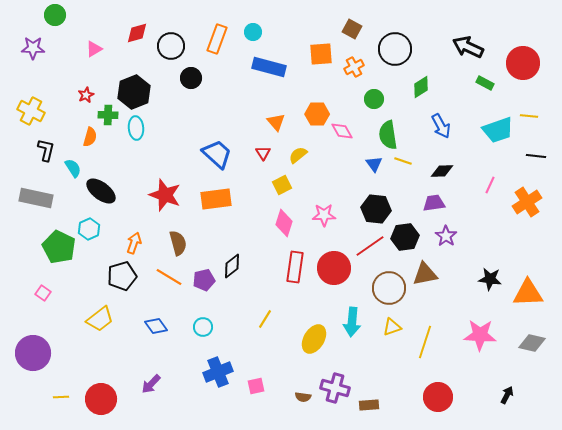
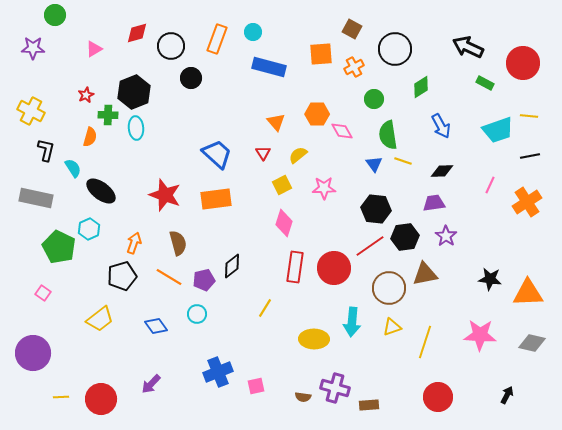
black line at (536, 156): moved 6 px left; rotated 18 degrees counterclockwise
pink star at (324, 215): moved 27 px up
yellow line at (265, 319): moved 11 px up
cyan circle at (203, 327): moved 6 px left, 13 px up
yellow ellipse at (314, 339): rotated 60 degrees clockwise
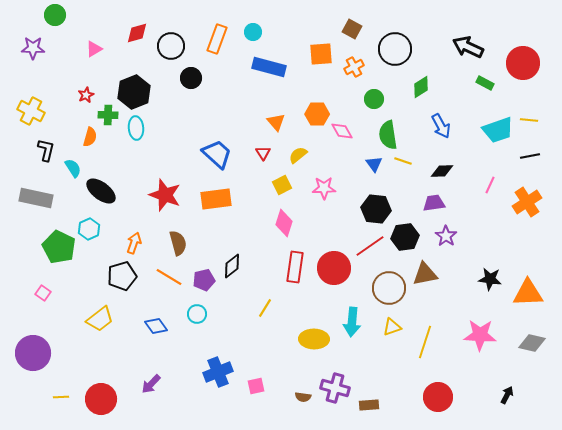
yellow line at (529, 116): moved 4 px down
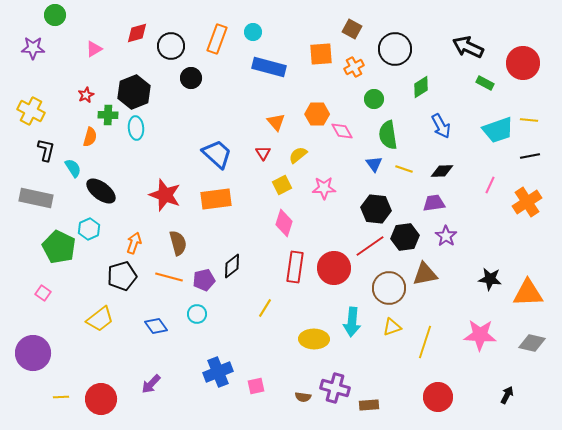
yellow line at (403, 161): moved 1 px right, 8 px down
orange line at (169, 277): rotated 16 degrees counterclockwise
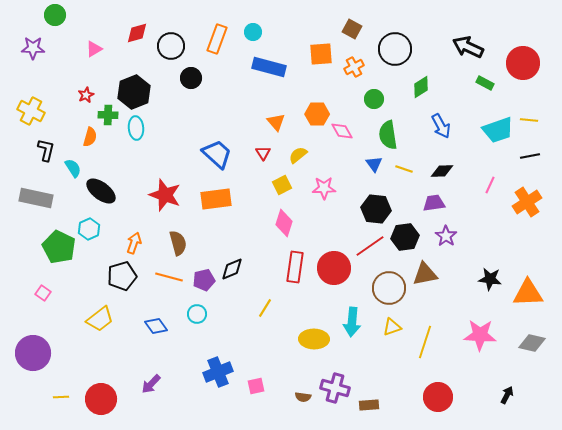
black diamond at (232, 266): moved 3 px down; rotated 15 degrees clockwise
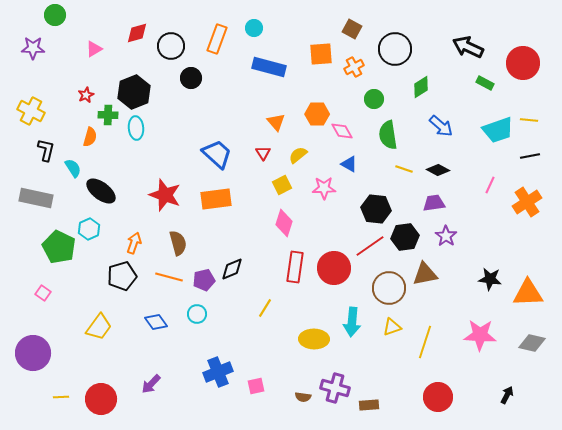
cyan circle at (253, 32): moved 1 px right, 4 px up
blue arrow at (441, 126): rotated 20 degrees counterclockwise
blue triangle at (374, 164): moved 25 px left; rotated 24 degrees counterclockwise
black diamond at (442, 171): moved 4 px left, 1 px up; rotated 30 degrees clockwise
yellow trapezoid at (100, 319): moved 1 px left, 8 px down; rotated 16 degrees counterclockwise
blue diamond at (156, 326): moved 4 px up
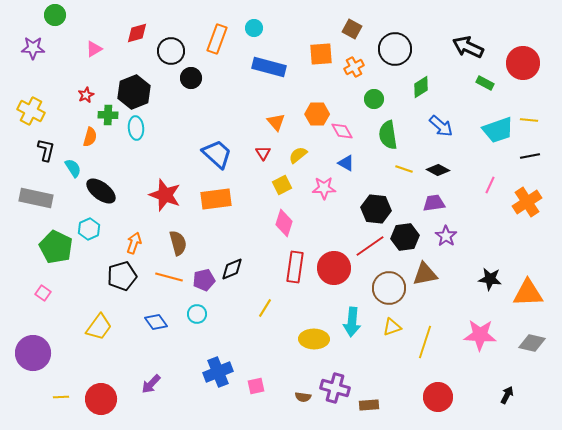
black circle at (171, 46): moved 5 px down
blue triangle at (349, 164): moved 3 px left, 1 px up
green pentagon at (59, 247): moved 3 px left
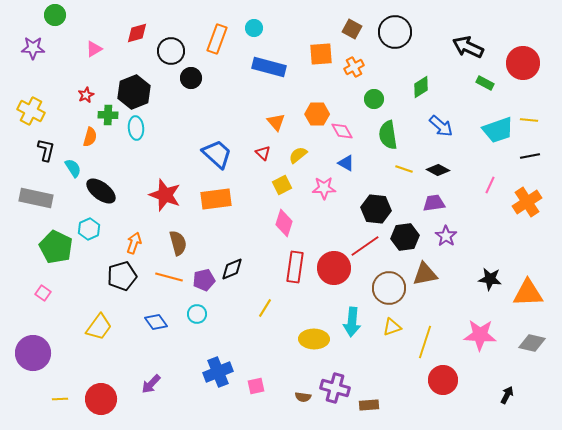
black circle at (395, 49): moved 17 px up
red triangle at (263, 153): rotated 14 degrees counterclockwise
red line at (370, 246): moved 5 px left
yellow line at (61, 397): moved 1 px left, 2 px down
red circle at (438, 397): moved 5 px right, 17 px up
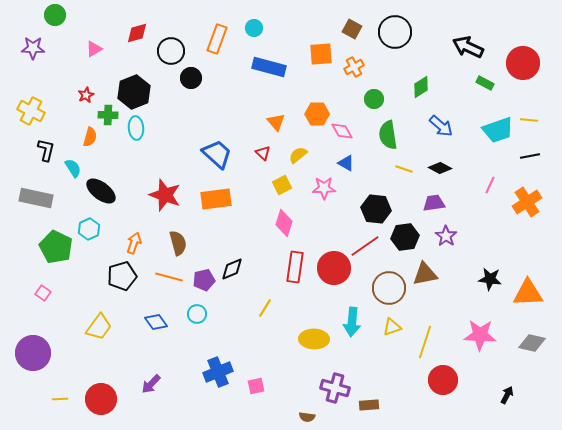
black diamond at (438, 170): moved 2 px right, 2 px up
brown semicircle at (303, 397): moved 4 px right, 20 px down
